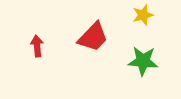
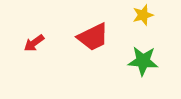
red trapezoid: rotated 20 degrees clockwise
red arrow: moved 3 px left, 3 px up; rotated 120 degrees counterclockwise
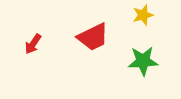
red arrow: moved 1 px left, 1 px down; rotated 20 degrees counterclockwise
green star: rotated 8 degrees counterclockwise
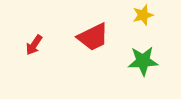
red arrow: moved 1 px right, 1 px down
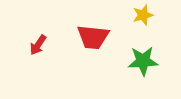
red trapezoid: rotated 32 degrees clockwise
red arrow: moved 4 px right
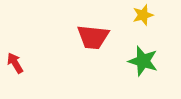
red arrow: moved 23 px left, 18 px down; rotated 115 degrees clockwise
green star: rotated 20 degrees clockwise
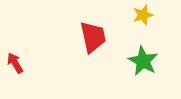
red trapezoid: rotated 108 degrees counterclockwise
green star: rotated 12 degrees clockwise
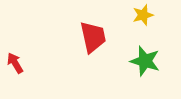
green star: moved 2 px right; rotated 12 degrees counterclockwise
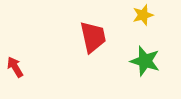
red arrow: moved 4 px down
